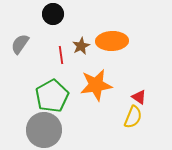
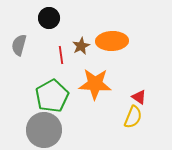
black circle: moved 4 px left, 4 px down
gray semicircle: moved 1 px left, 1 px down; rotated 20 degrees counterclockwise
orange star: moved 1 px left, 1 px up; rotated 12 degrees clockwise
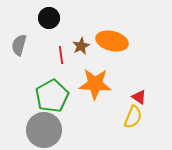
orange ellipse: rotated 16 degrees clockwise
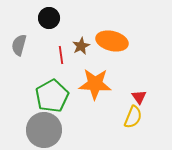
red triangle: rotated 21 degrees clockwise
